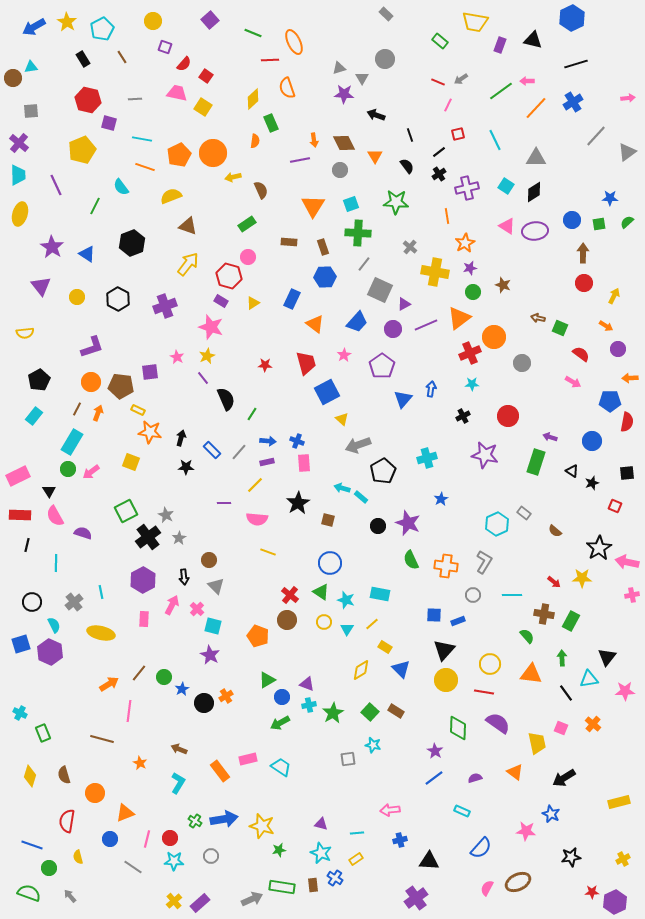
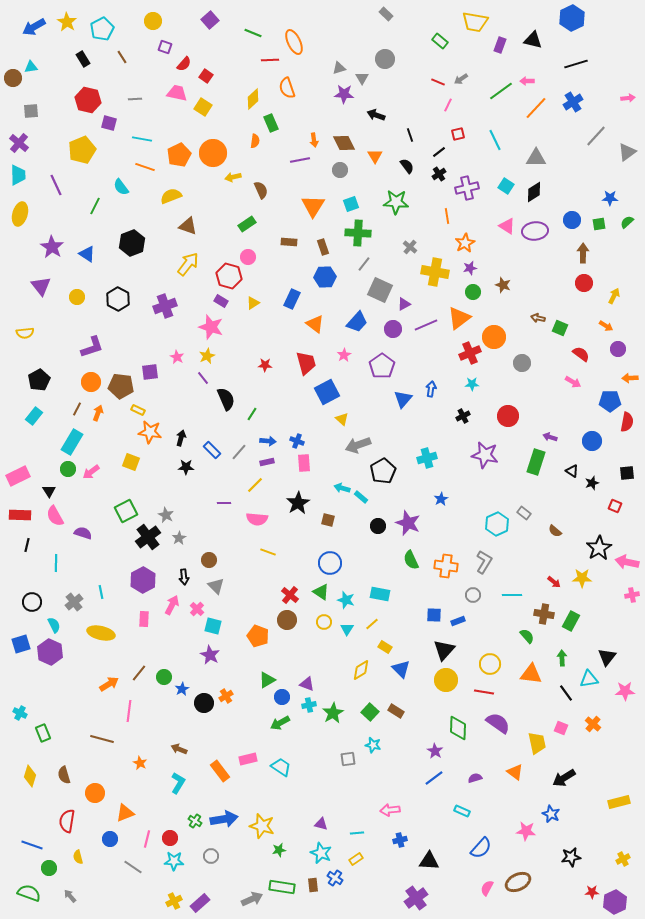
yellow cross at (174, 901): rotated 14 degrees clockwise
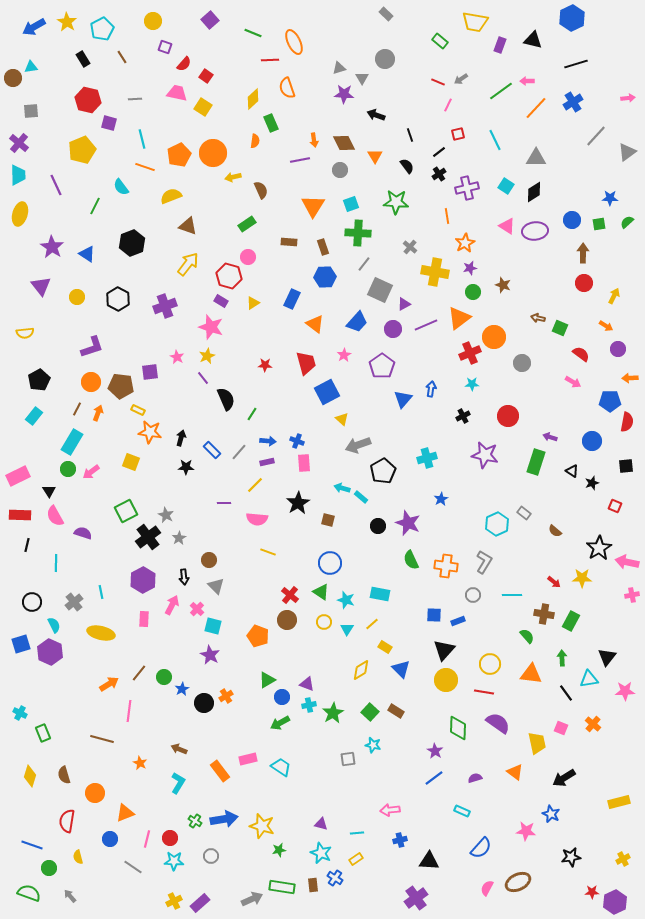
cyan line at (142, 139): rotated 66 degrees clockwise
black square at (627, 473): moved 1 px left, 7 px up
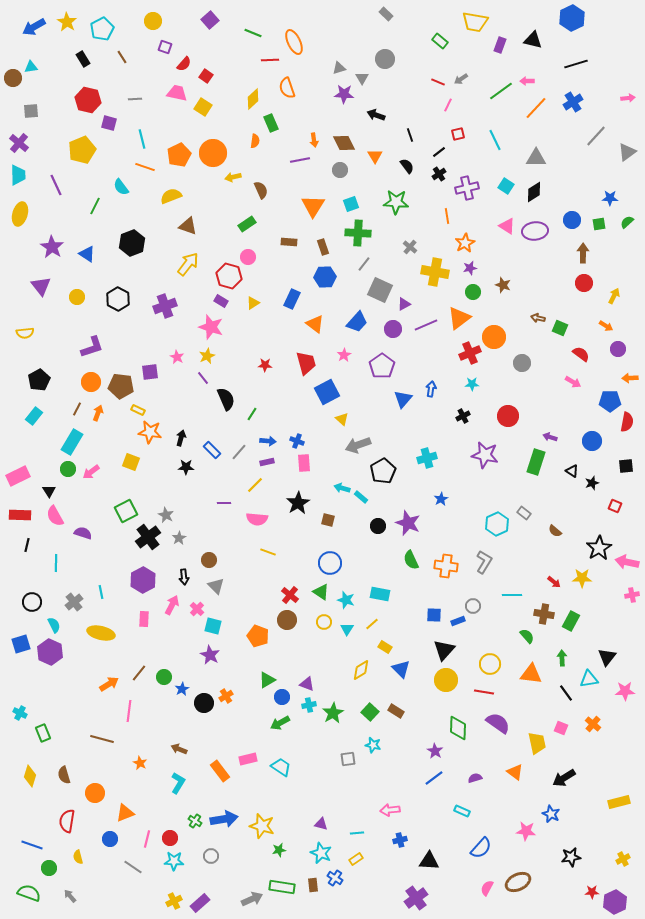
gray circle at (473, 595): moved 11 px down
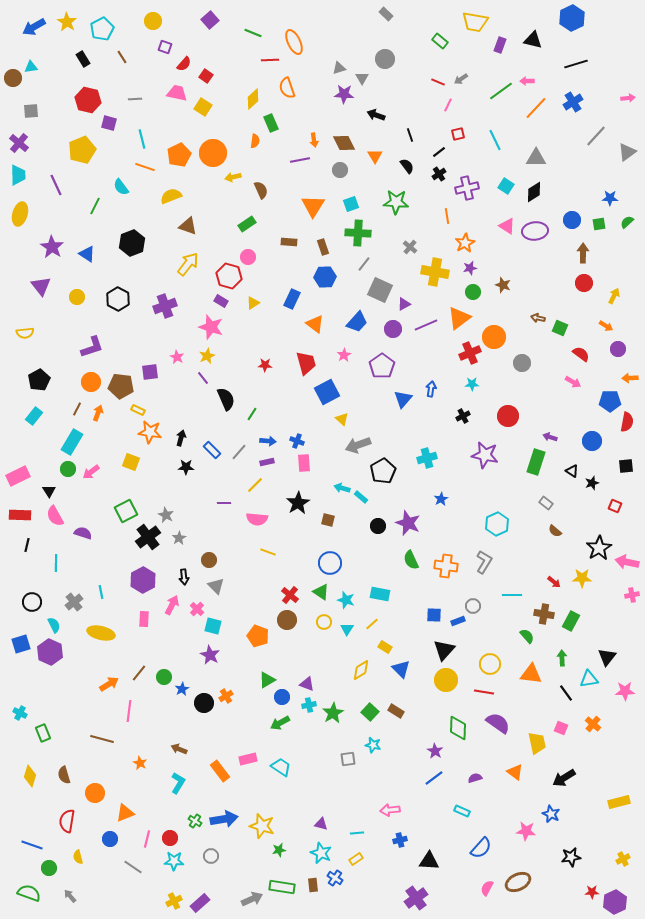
gray rectangle at (524, 513): moved 22 px right, 10 px up
